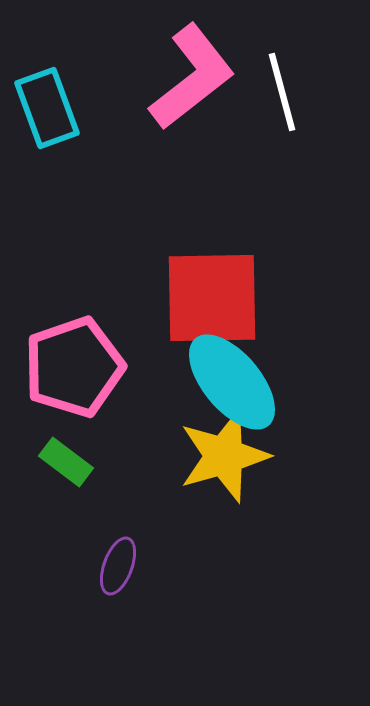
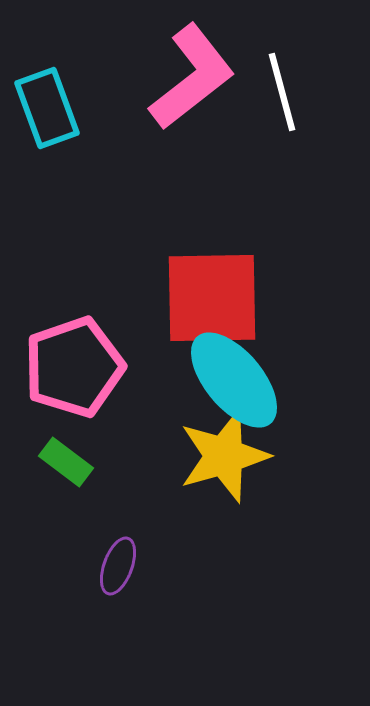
cyan ellipse: moved 2 px right, 2 px up
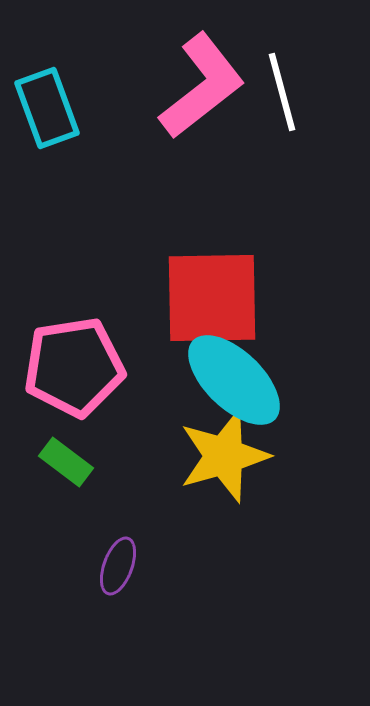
pink L-shape: moved 10 px right, 9 px down
pink pentagon: rotated 10 degrees clockwise
cyan ellipse: rotated 6 degrees counterclockwise
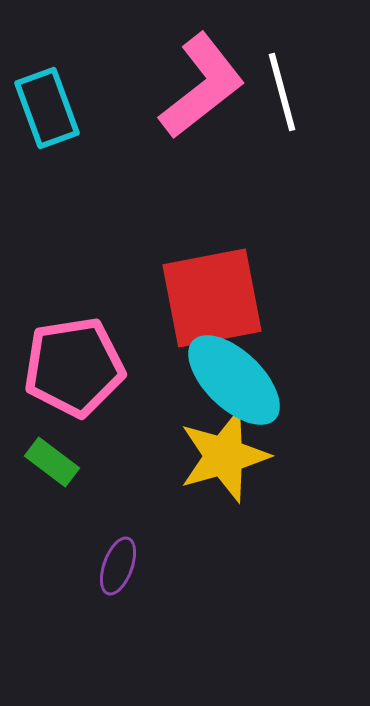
red square: rotated 10 degrees counterclockwise
green rectangle: moved 14 px left
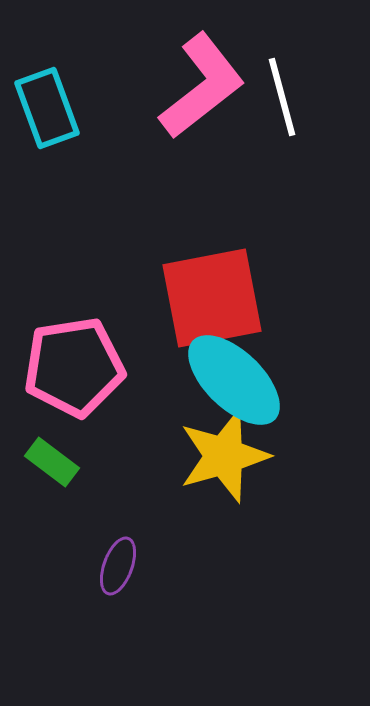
white line: moved 5 px down
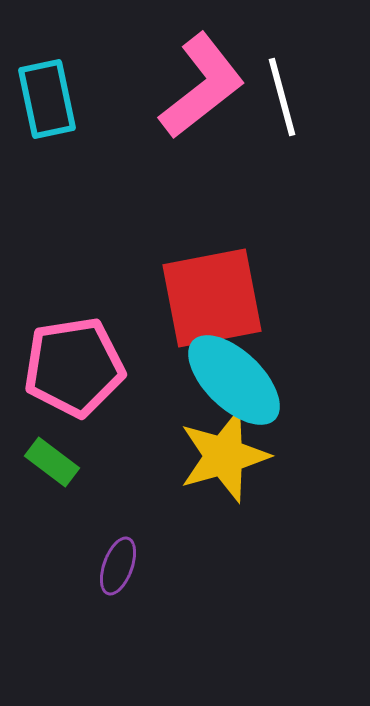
cyan rectangle: moved 9 px up; rotated 8 degrees clockwise
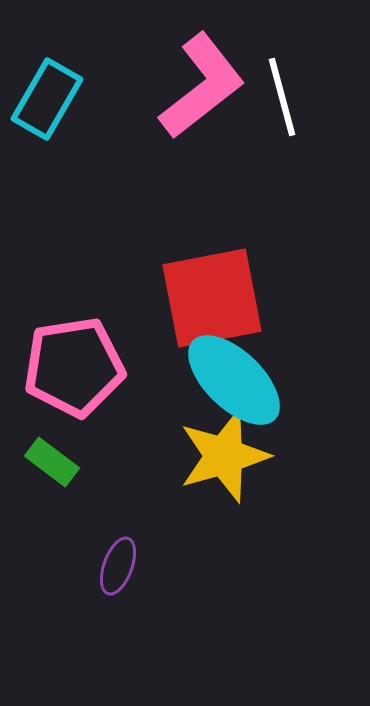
cyan rectangle: rotated 42 degrees clockwise
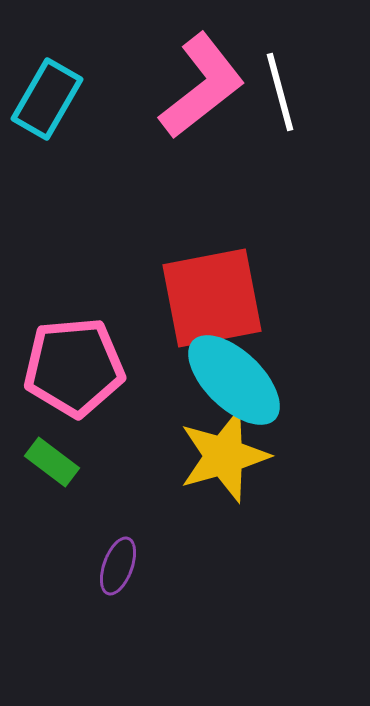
white line: moved 2 px left, 5 px up
pink pentagon: rotated 4 degrees clockwise
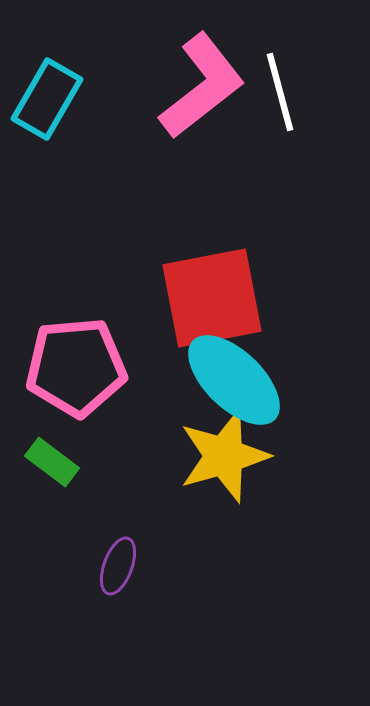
pink pentagon: moved 2 px right
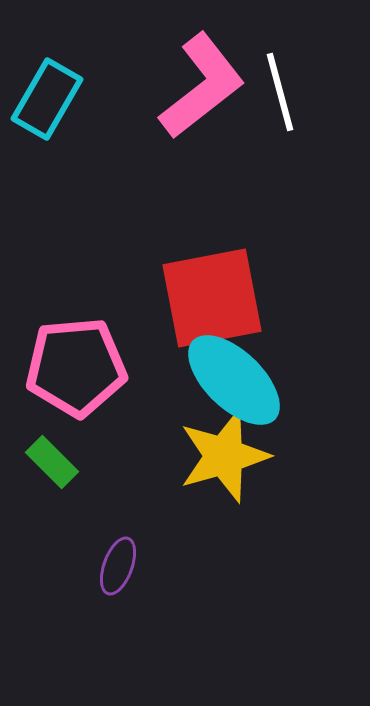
green rectangle: rotated 8 degrees clockwise
